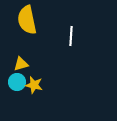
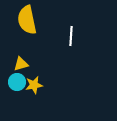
yellow star: rotated 24 degrees counterclockwise
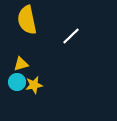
white line: rotated 42 degrees clockwise
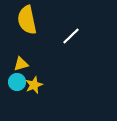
yellow star: rotated 12 degrees counterclockwise
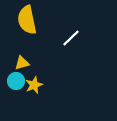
white line: moved 2 px down
yellow triangle: moved 1 px right, 1 px up
cyan circle: moved 1 px left, 1 px up
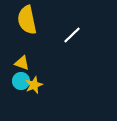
white line: moved 1 px right, 3 px up
yellow triangle: rotated 35 degrees clockwise
cyan circle: moved 5 px right
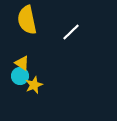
white line: moved 1 px left, 3 px up
yellow triangle: rotated 14 degrees clockwise
cyan circle: moved 1 px left, 5 px up
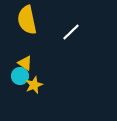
yellow triangle: moved 3 px right
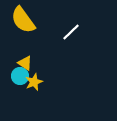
yellow semicircle: moved 4 px left; rotated 24 degrees counterclockwise
yellow star: moved 3 px up
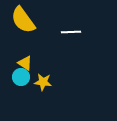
white line: rotated 42 degrees clockwise
cyan circle: moved 1 px right, 1 px down
yellow star: moved 9 px right; rotated 30 degrees clockwise
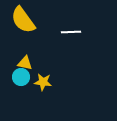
yellow triangle: rotated 21 degrees counterclockwise
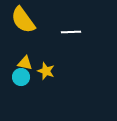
yellow star: moved 3 px right, 11 px up; rotated 12 degrees clockwise
